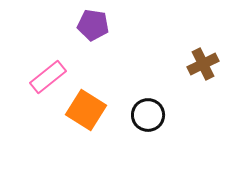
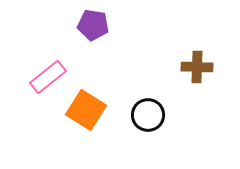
brown cross: moved 6 px left, 3 px down; rotated 28 degrees clockwise
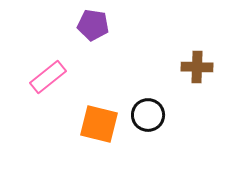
orange square: moved 13 px right, 14 px down; rotated 18 degrees counterclockwise
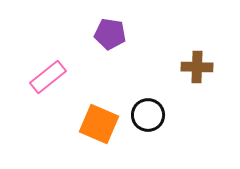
purple pentagon: moved 17 px right, 9 px down
orange square: rotated 9 degrees clockwise
